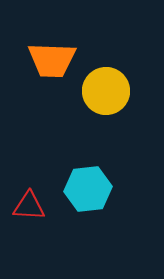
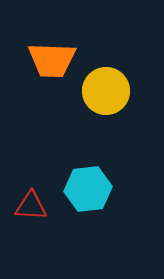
red triangle: moved 2 px right
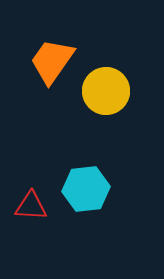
orange trapezoid: moved 1 px down; rotated 123 degrees clockwise
cyan hexagon: moved 2 px left
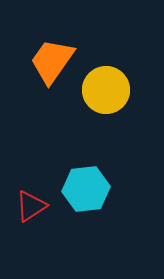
yellow circle: moved 1 px up
red triangle: rotated 36 degrees counterclockwise
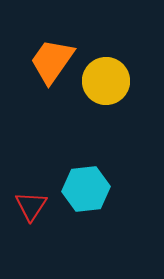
yellow circle: moved 9 px up
red triangle: rotated 24 degrees counterclockwise
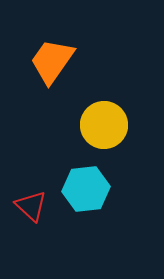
yellow circle: moved 2 px left, 44 px down
red triangle: rotated 20 degrees counterclockwise
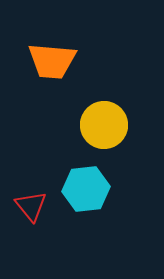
orange trapezoid: rotated 120 degrees counterclockwise
red triangle: rotated 8 degrees clockwise
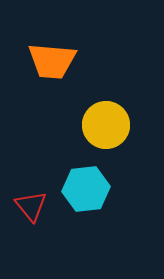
yellow circle: moved 2 px right
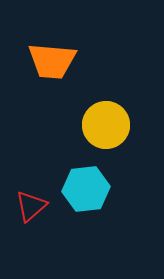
red triangle: rotated 28 degrees clockwise
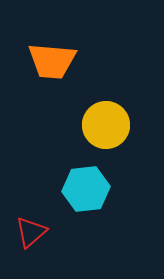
red triangle: moved 26 px down
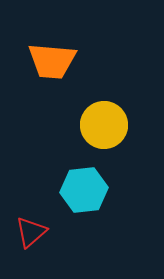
yellow circle: moved 2 px left
cyan hexagon: moved 2 px left, 1 px down
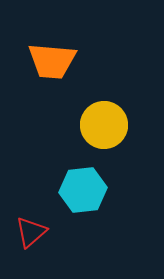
cyan hexagon: moved 1 px left
